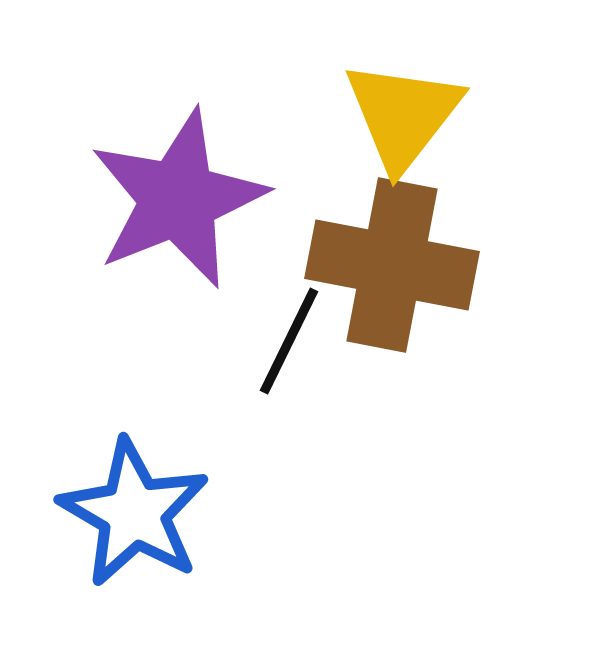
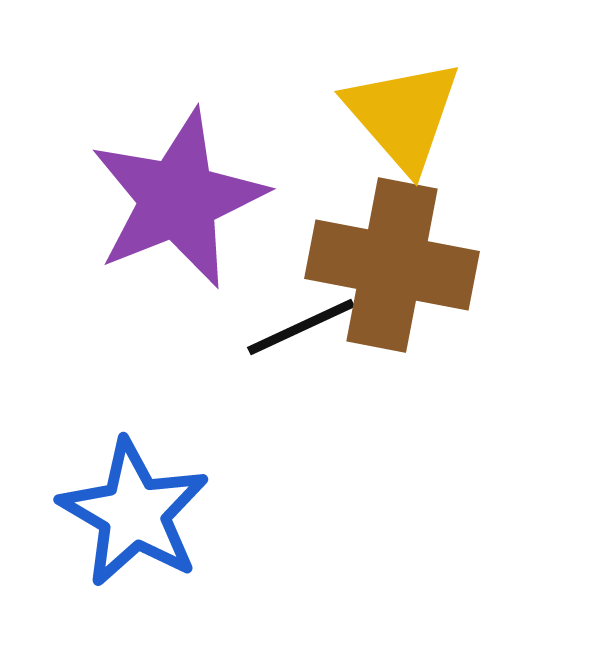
yellow triangle: rotated 19 degrees counterclockwise
black line: moved 12 px right, 14 px up; rotated 39 degrees clockwise
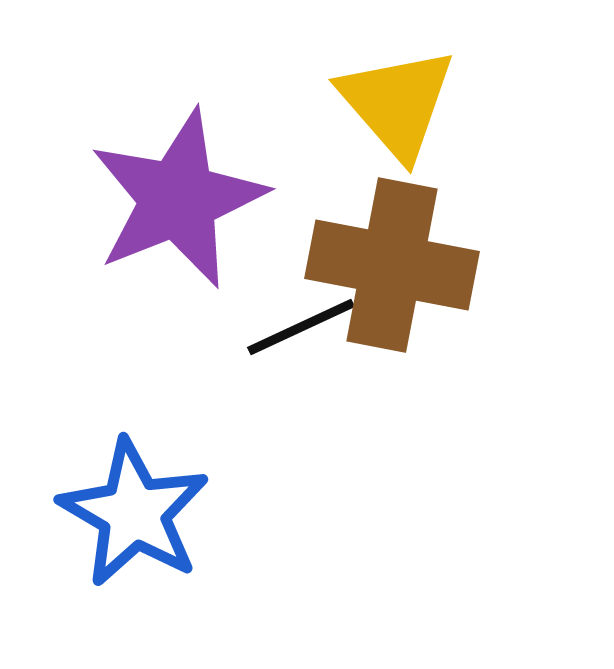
yellow triangle: moved 6 px left, 12 px up
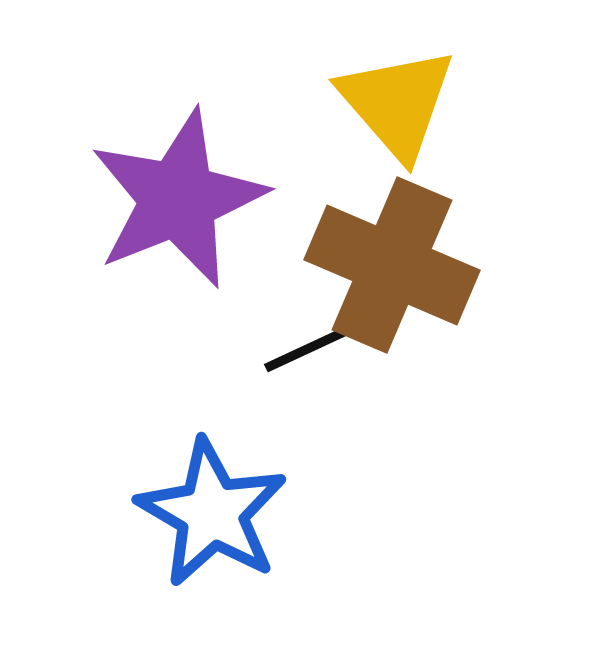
brown cross: rotated 12 degrees clockwise
black line: moved 17 px right, 17 px down
blue star: moved 78 px right
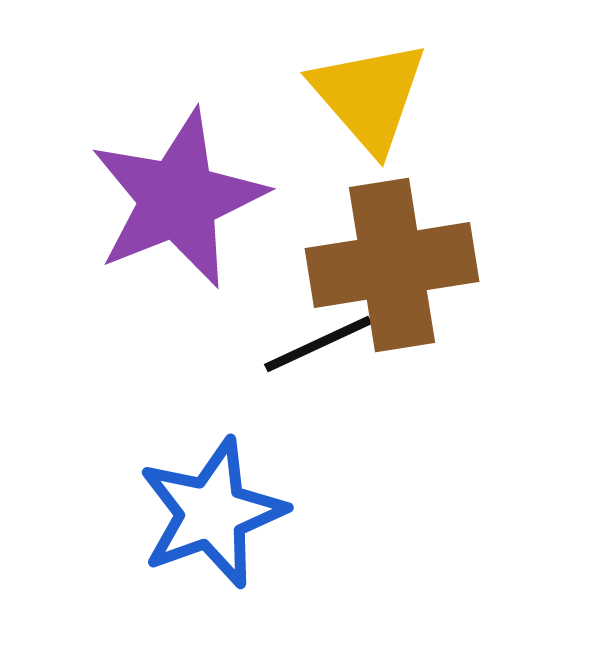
yellow triangle: moved 28 px left, 7 px up
brown cross: rotated 32 degrees counterclockwise
blue star: rotated 22 degrees clockwise
